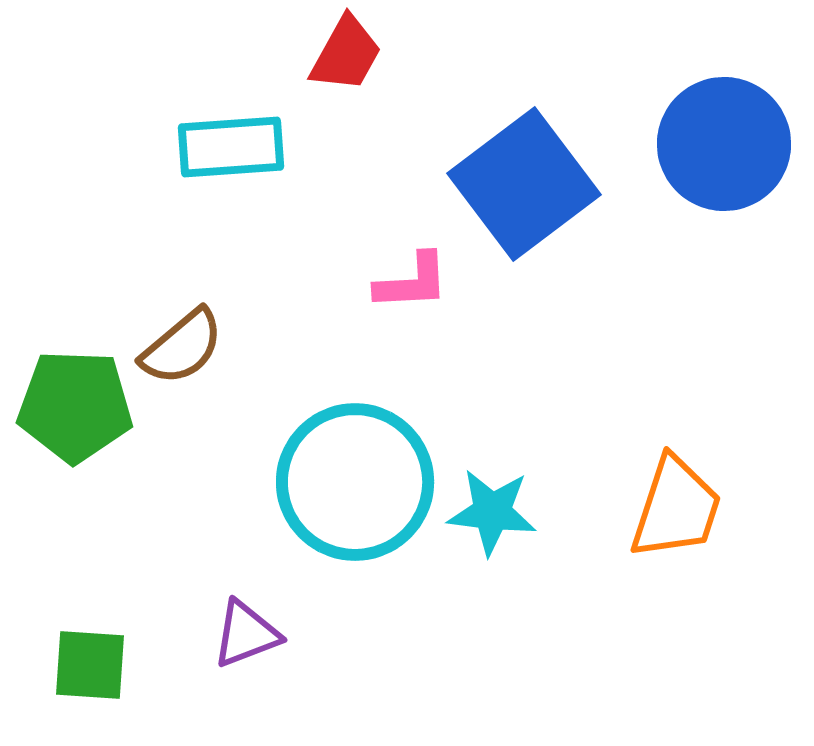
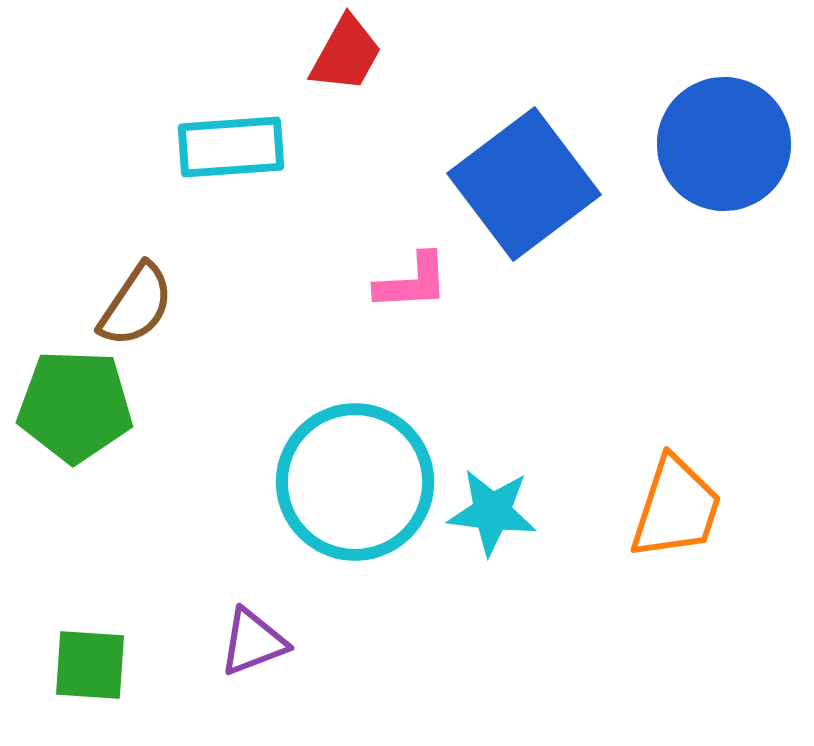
brown semicircle: moved 46 px left, 42 px up; rotated 16 degrees counterclockwise
purple triangle: moved 7 px right, 8 px down
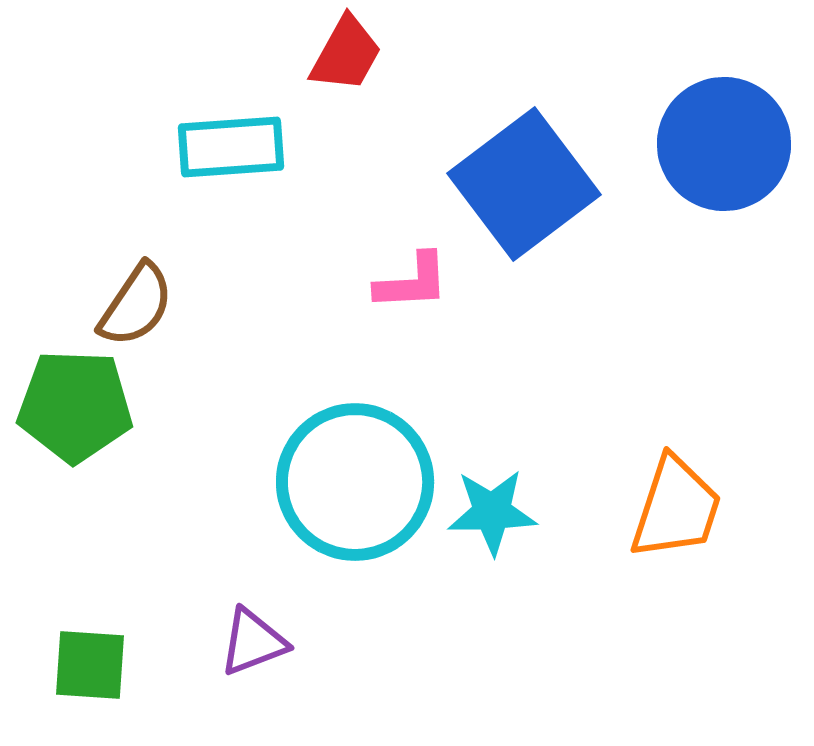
cyan star: rotated 8 degrees counterclockwise
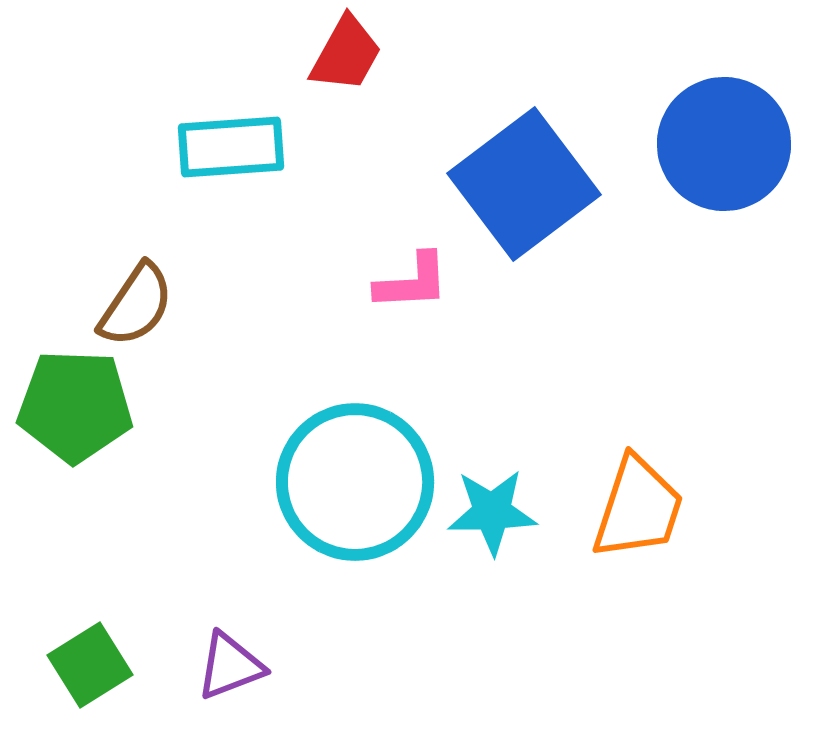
orange trapezoid: moved 38 px left
purple triangle: moved 23 px left, 24 px down
green square: rotated 36 degrees counterclockwise
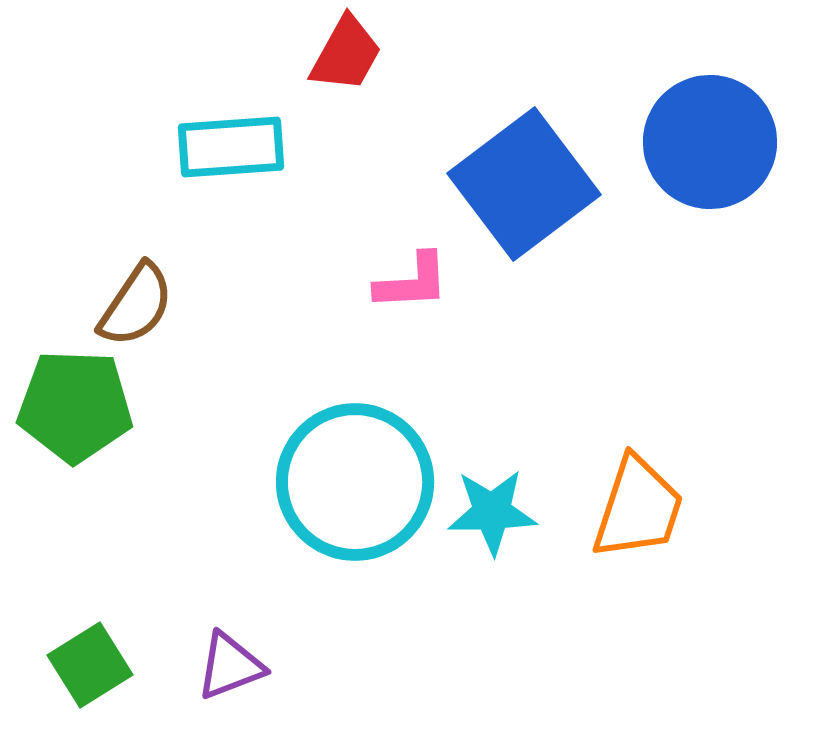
blue circle: moved 14 px left, 2 px up
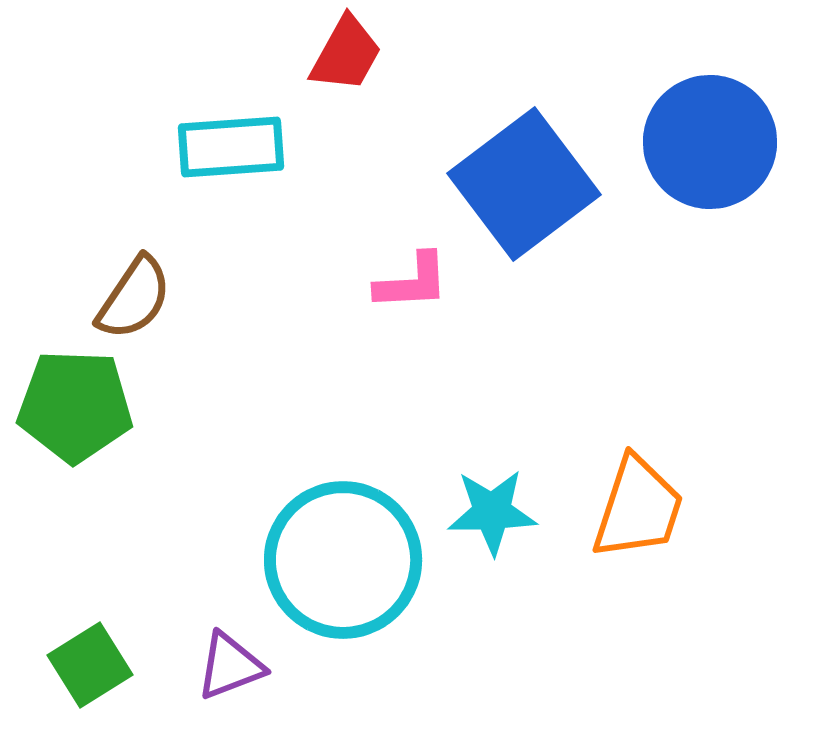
brown semicircle: moved 2 px left, 7 px up
cyan circle: moved 12 px left, 78 px down
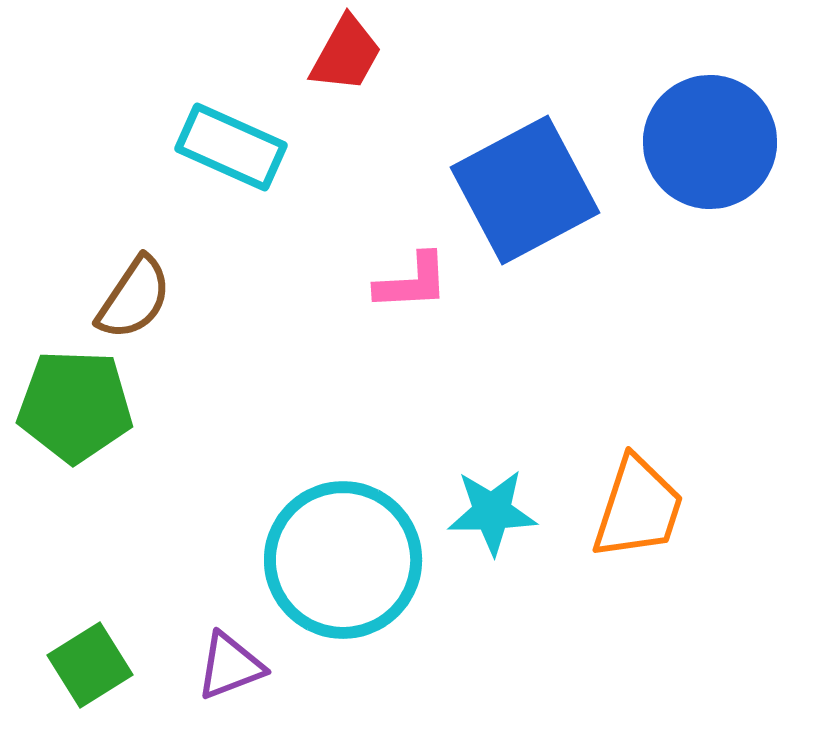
cyan rectangle: rotated 28 degrees clockwise
blue square: moved 1 px right, 6 px down; rotated 9 degrees clockwise
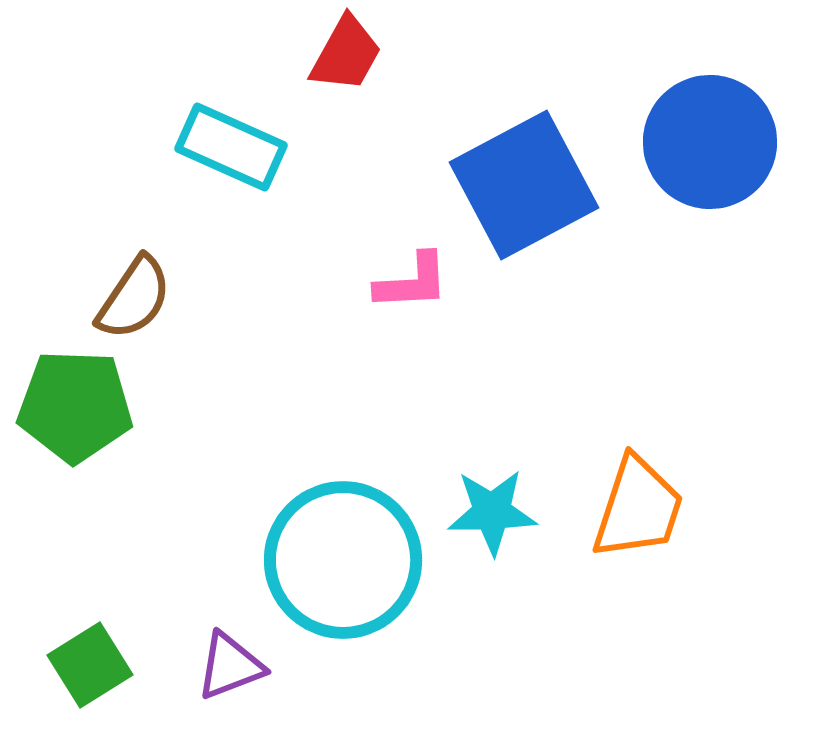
blue square: moved 1 px left, 5 px up
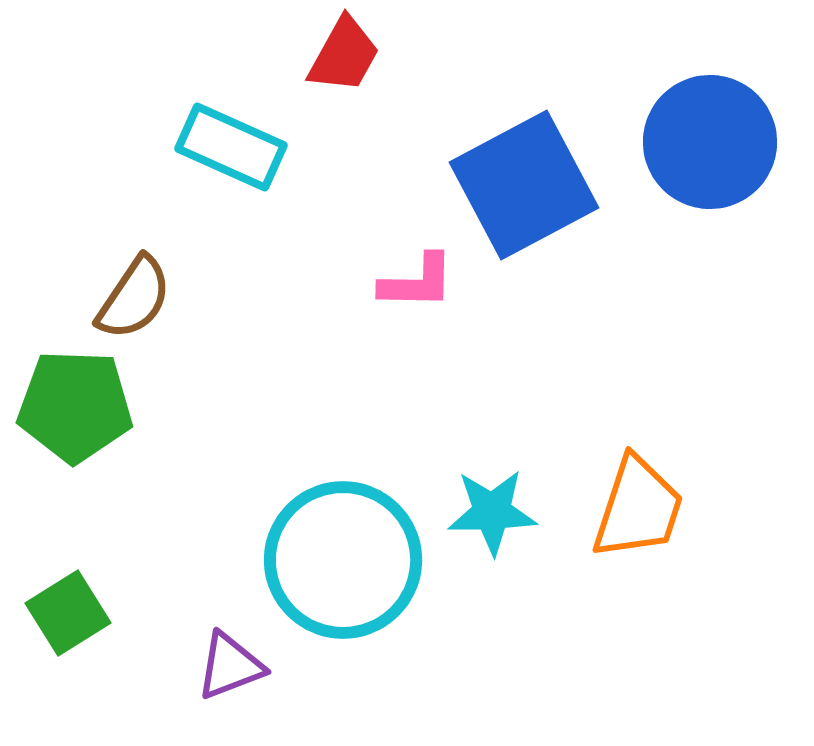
red trapezoid: moved 2 px left, 1 px down
pink L-shape: moved 5 px right; rotated 4 degrees clockwise
green square: moved 22 px left, 52 px up
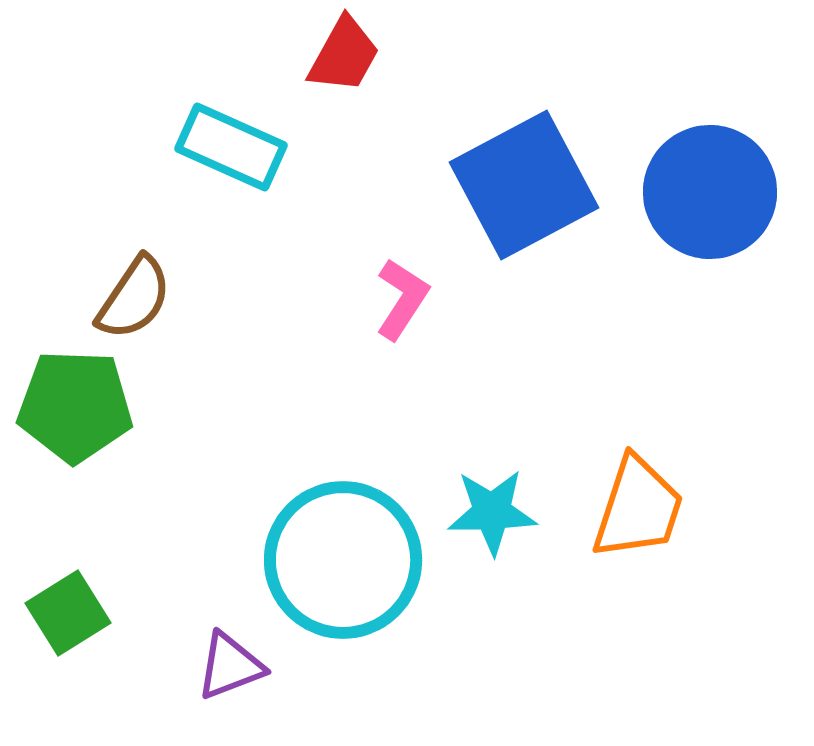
blue circle: moved 50 px down
pink L-shape: moved 15 px left, 17 px down; rotated 58 degrees counterclockwise
